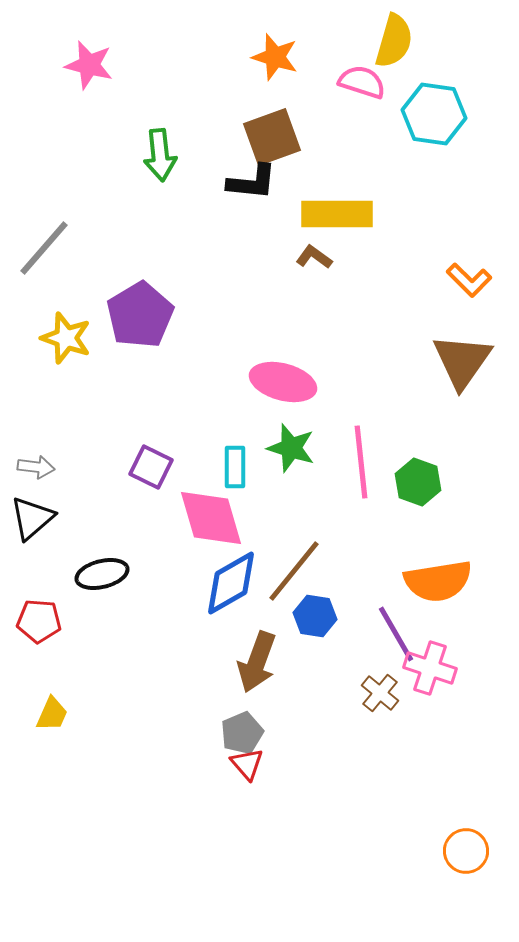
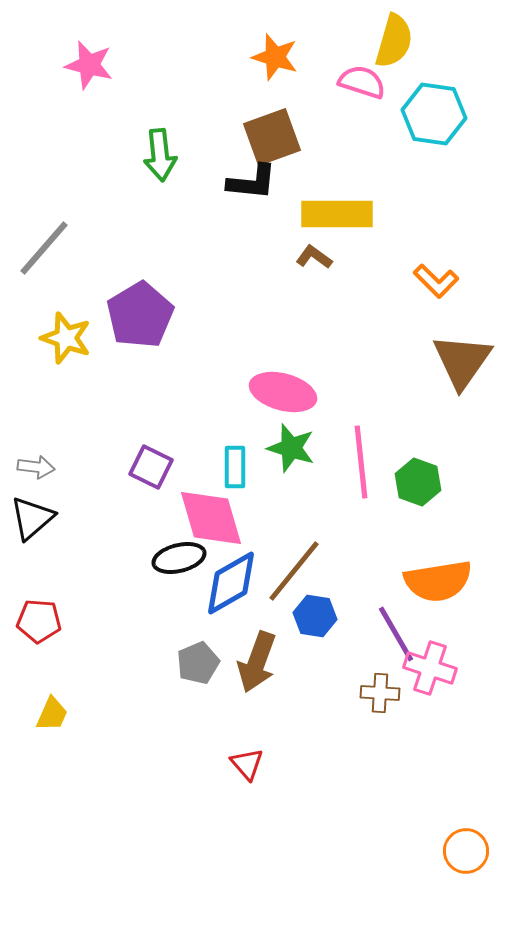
orange L-shape: moved 33 px left, 1 px down
pink ellipse: moved 10 px down
black ellipse: moved 77 px right, 16 px up
brown cross: rotated 36 degrees counterclockwise
gray pentagon: moved 44 px left, 70 px up
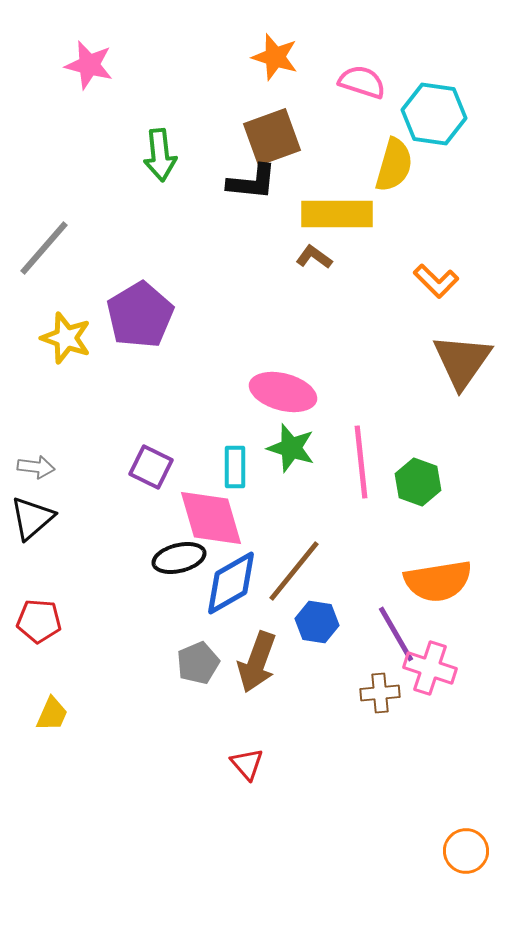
yellow semicircle: moved 124 px down
blue hexagon: moved 2 px right, 6 px down
brown cross: rotated 9 degrees counterclockwise
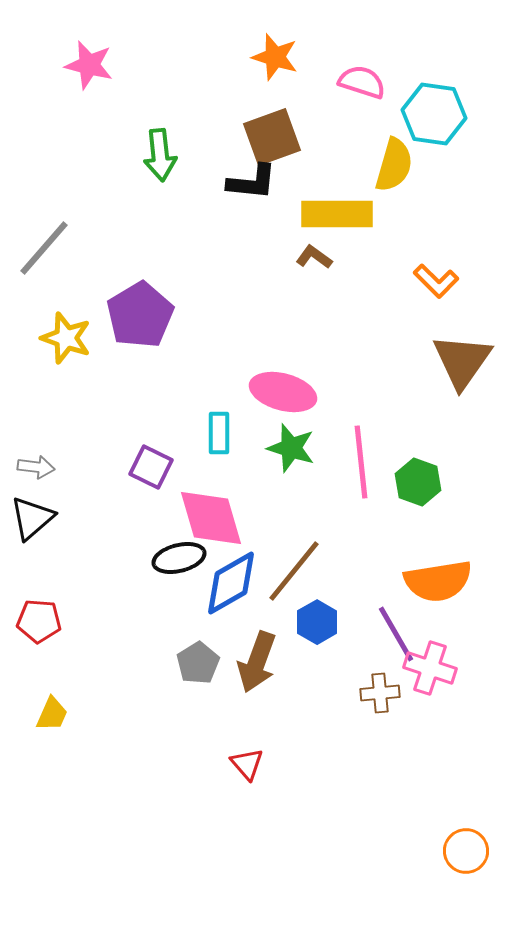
cyan rectangle: moved 16 px left, 34 px up
blue hexagon: rotated 21 degrees clockwise
gray pentagon: rotated 9 degrees counterclockwise
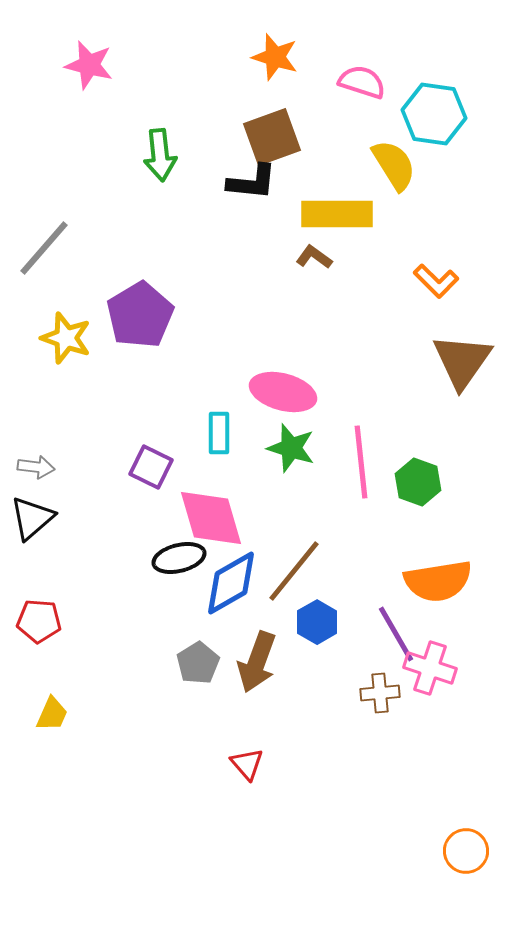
yellow semicircle: rotated 48 degrees counterclockwise
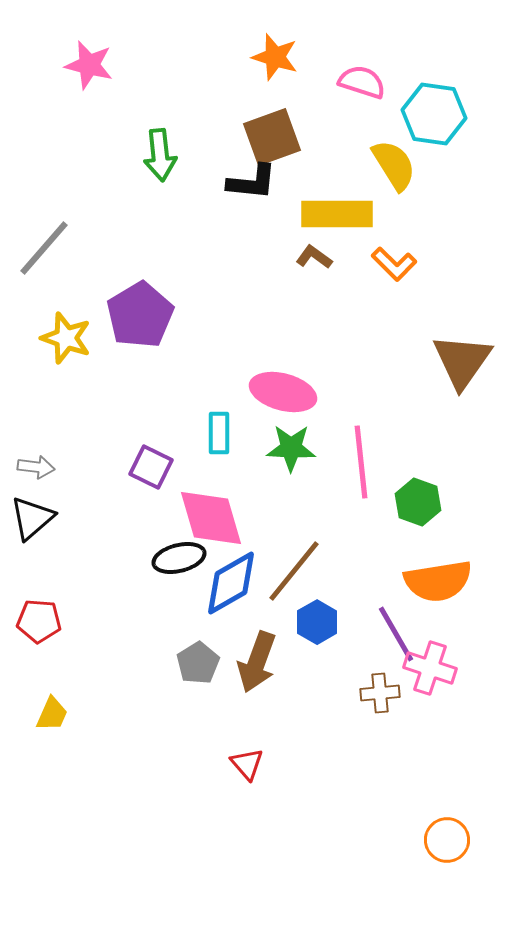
orange L-shape: moved 42 px left, 17 px up
green star: rotated 15 degrees counterclockwise
green hexagon: moved 20 px down
orange circle: moved 19 px left, 11 px up
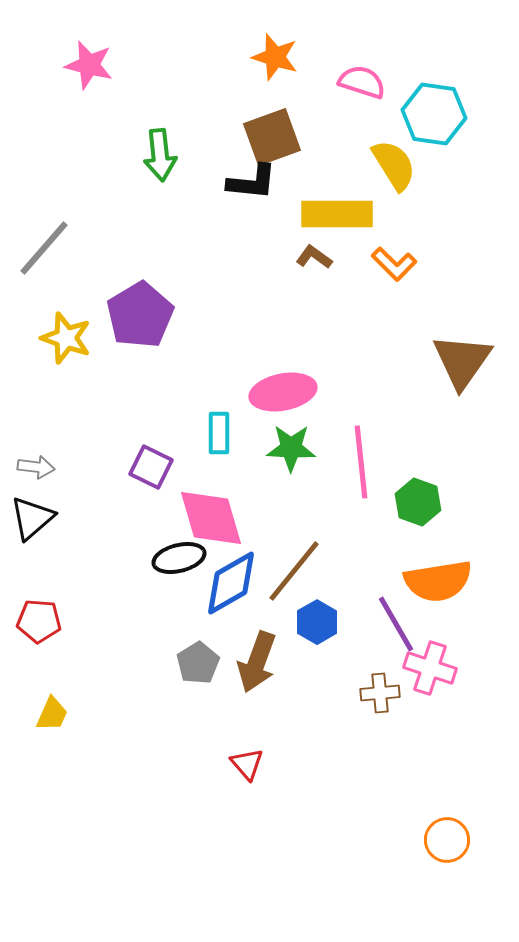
pink ellipse: rotated 26 degrees counterclockwise
purple line: moved 10 px up
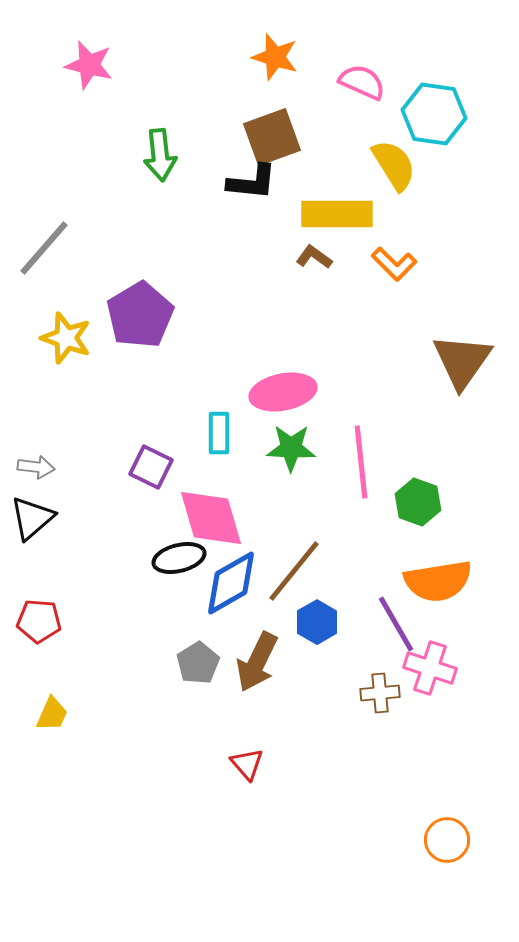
pink semicircle: rotated 6 degrees clockwise
brown arrow: rotated 6 degrees clockwise
